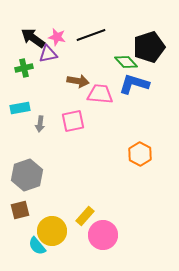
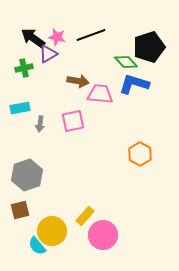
purple triangle: rotated 18 degrees counterclockwise
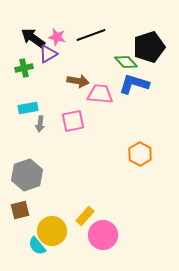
cyan rectangle: moved 8 px right
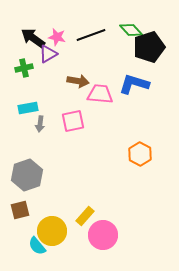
green diamond: moved 5 px right, 32 px up
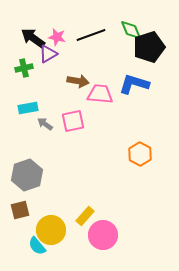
green diamond: rotated 20 degrees clockwise
gray arrow: moved 5 px right; rotated 119 degrees clockwise
yellow circle: moved 1 px left, 1 px up
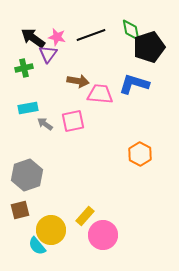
green diamond: rotated 10 degrees clockwise
purple triangle: rotated 24 degrees counterclockwise
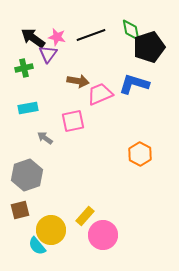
pink trapezoid: rotated 28 degrees counterclockwise
gray arrow: moved 14 px down
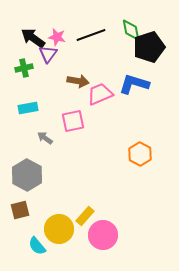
gray hexagon: rotated 12 degrees counterclockwise
yellow circle: moved 8 px right, 1 px up
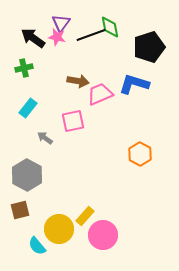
green diamond: moved 21 px left, 3 px up
purple triangle: moved 13 px right, 31 px up
cyan rectangle: rotated 42 degrees counterclockwise
